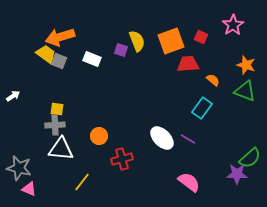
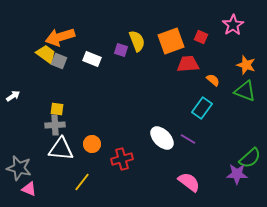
orange circle: moved 7 px left, 8 px down
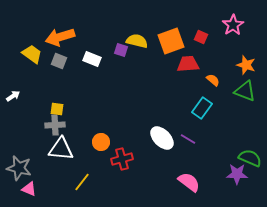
yellow semicircle: rotated 55 degrees counterclockwise
yellow trapezoid: moved 14 px left
orange circle: moved 9 px right, 2 px up
green semicircle: rotated 115 degrees counterclockwise
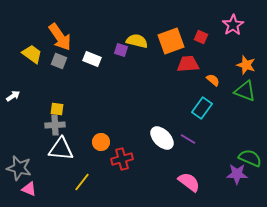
orange arrow: rotated 108 degrees counterclockwise
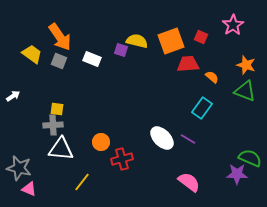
orange semicircle: moved 1 px left, 3 px up
gray cross: moved 2 px left
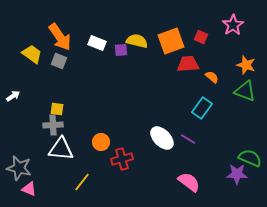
purple square: rotated 24 degrees counterclockwise
white rectangle: moved 5 px right, 16 px up
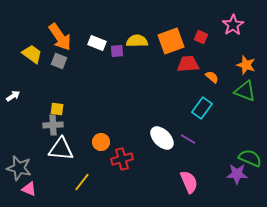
yellow semicircle: rotated 15 degrees counterclockwise
purple square: moved 4 px left, 1 px down
pink semicircle: rotated 30 degrees clockwise
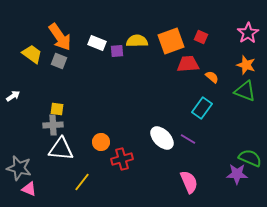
pink star: moved 15 px right, 8 px down
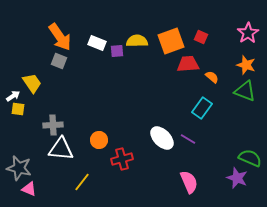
yellow trapezoid: moved 29 px down; rotated 20 degrees clockwise
yellow square: moved 39 px left
orange circle: moved 2 px left, 2 px up
purple star: moved 4 px down; rotated 20 degrees clockwise
